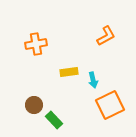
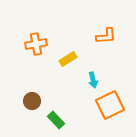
orange L-shape: rotated 25 degrees clockwise
yellow rectangle: moved 1 px left, 13 px up; rotated 24 degrees counterclockwise
brown circle: moved 2 px left, 4 px up
green rectangle: moved 2 px right
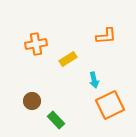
cyan arrow: moved 1 px right
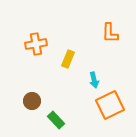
orange L-shape: moved 4 px right, 3 px up; rotated 95 degrees clockwise
yellow rectangle: rotated 36 degrees counterclockwise
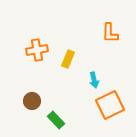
orange cross: moved 1 px right, 6 px down
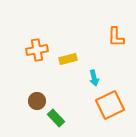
orange L-shape: moved 6 px right, 4 px down
yellow rectangle: rotated 54 degrees clockwise
cyan arrow: moved 2 px up
brown circle: moved 5 px right
green rectangle: moved 2 px up
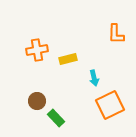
orange L-shape: moved 3 px up
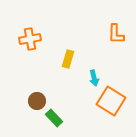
orange cross: moved 7 px left, 11 px up
yellow rectangle: rotated 60 degrees counterclockwise
orange square: moved 1 px right, 4 px up; rotated 32 degrees counterclockwise
green rectangle: moved 2 px left
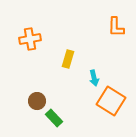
orange L-shape: moved 7 px up
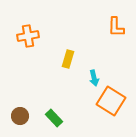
orange cross: moved 2 px left, 3 px up
brown circle: moved 17 px left, 15 px down
